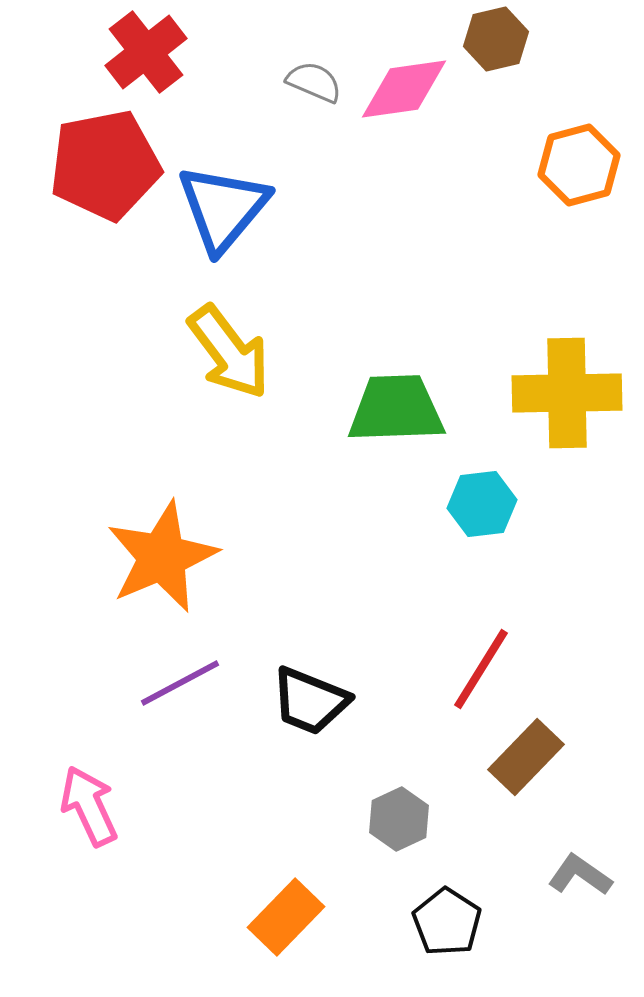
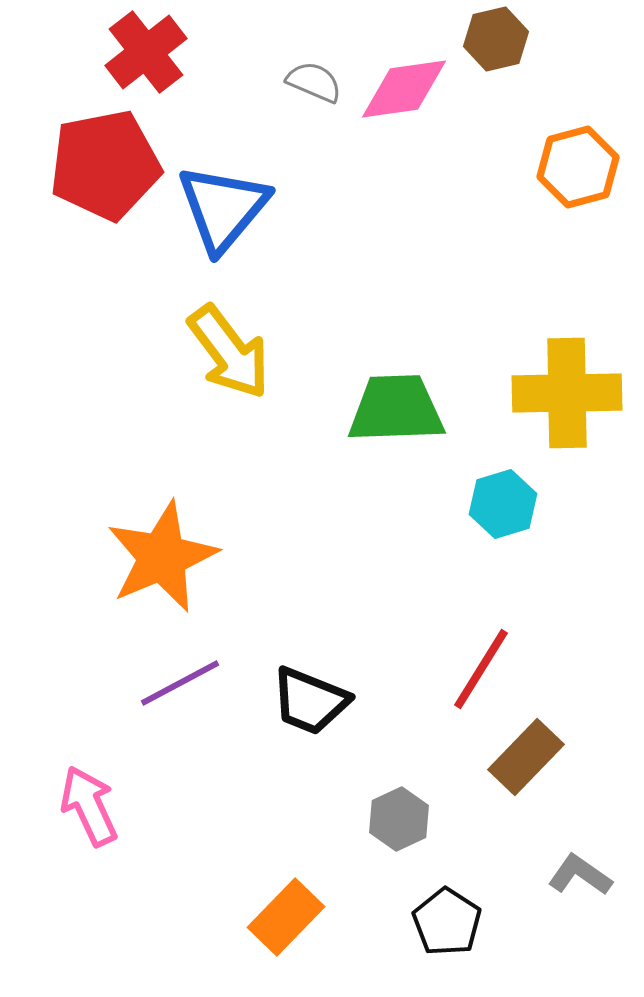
orange hexagon: moved 1 px left, 2 px down
cyan hexagon: moved 21 px right; rotated 10 degrees counterclockwise
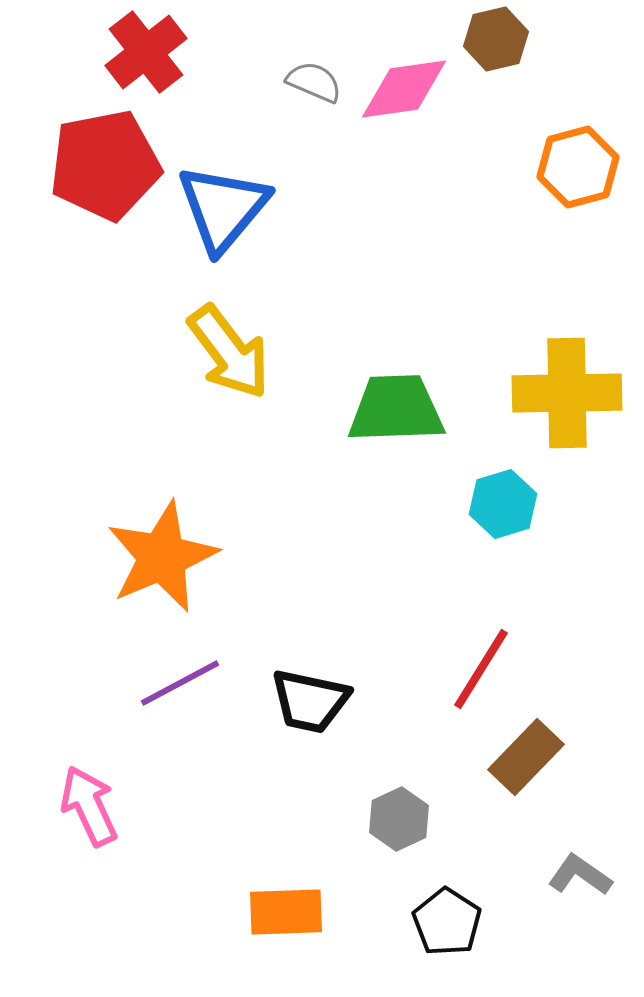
black trapezoid: rotated 10 degrees counterclockwise
orange rectangle: moved 5 px up; rotated 44 degrees clockwise
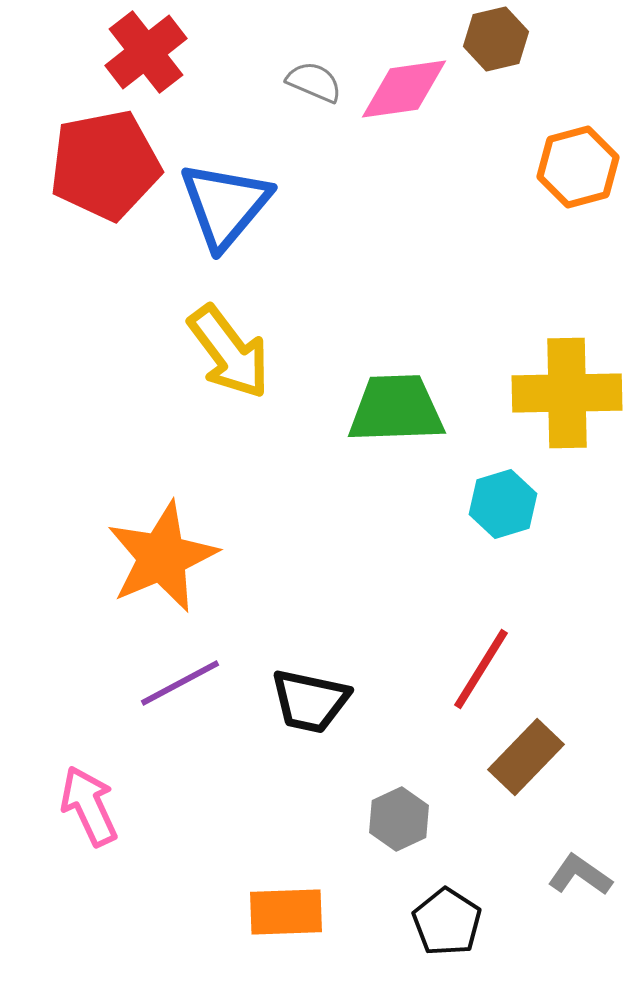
blue triangle: moved 2 px right, 3 px up
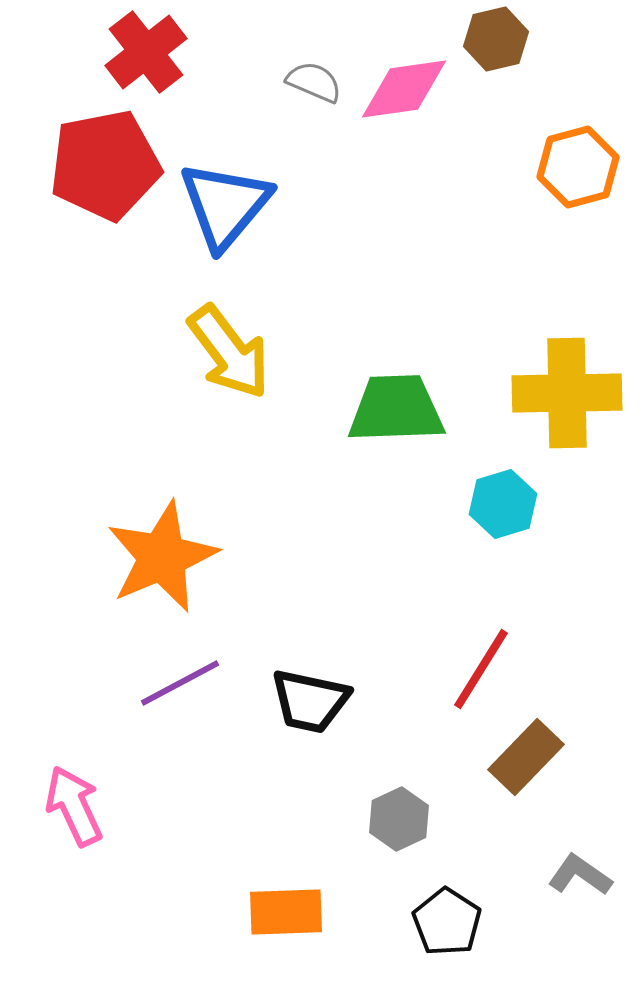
pink arrow: moved 15 px left
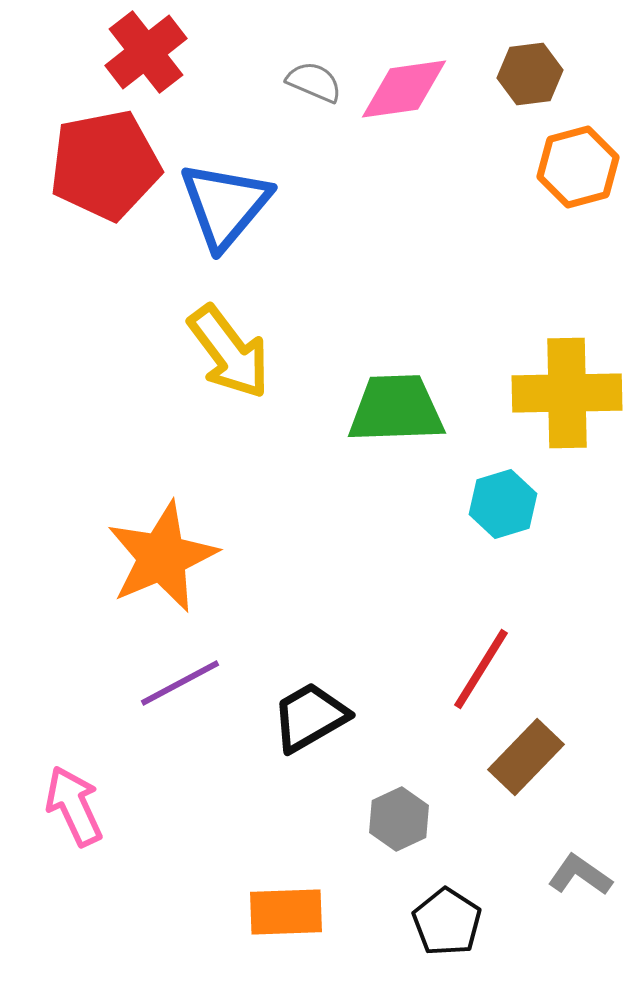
brown hexagon: moved 34 px right, 35 px down; rotated 6 degrees clockwise
black trapezoid: moved 16 px down; rotated 138 degrees clockwise
